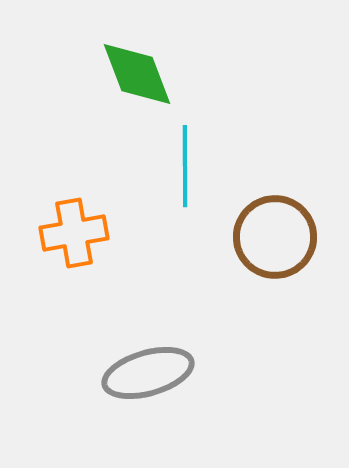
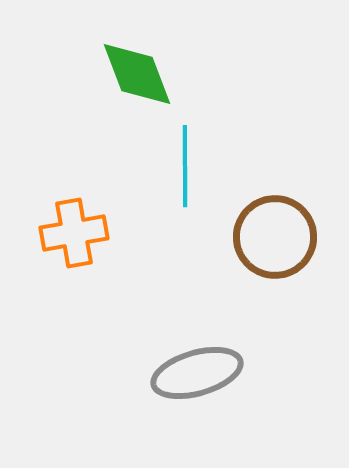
gray ellipse: moved 49 px right
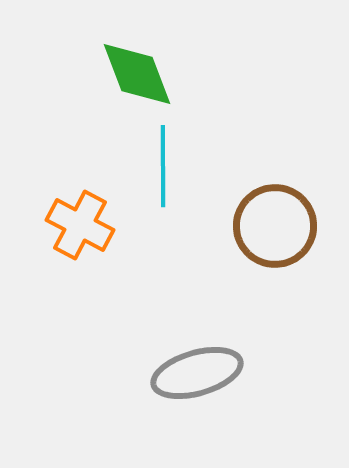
cyan line: moved 22 px left
orange cross: moved 6 px right, 8 px up; rotated 38 degrees clockwise
brown circle: moved 11 px up
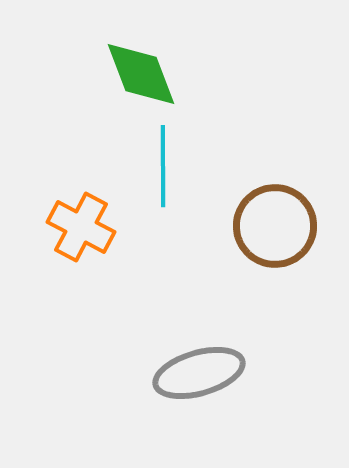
green diamond: moved 4 px right
orange cross: moved 1 px right, 2 px down
gray ellipse: moved 2 px right
